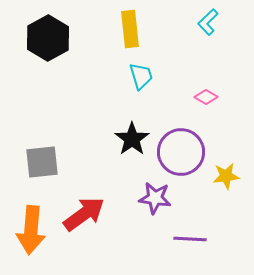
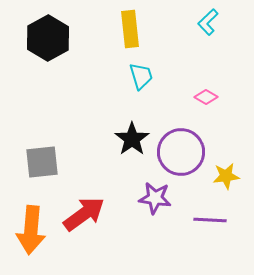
purple line: moved 20 px right, 19 px up
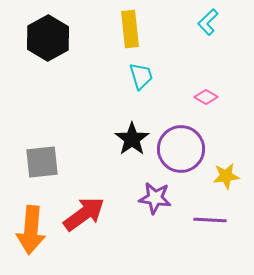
purple circle: moved 3 px up
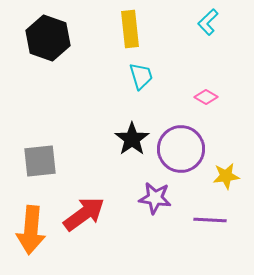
black hexagon: rotated 12 degrees counterclockwise
gray square: moved 2 px left, 1 px up
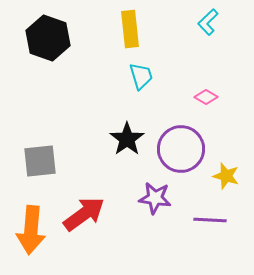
black star: moved 5 px left
yellow star: rotated 24 degrees clockwise
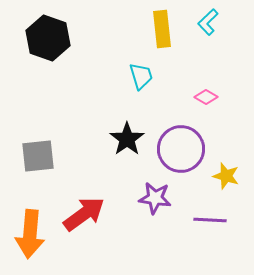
yellow rectangle: moved 32 px right
gray square: moved 2 px left, 5 px up
orange arrow: moved 1 px left, 4 px down
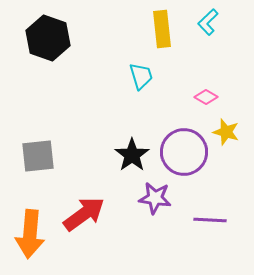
black star: moved 5 px right, 16 px down
purple circle: moved 3 px right, 3 px down
yellow star: moved 44 px up
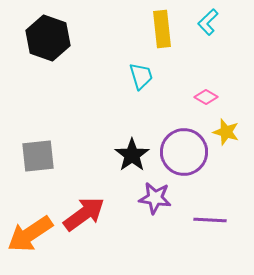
orange arrow: rotated 51 degrees clockwise
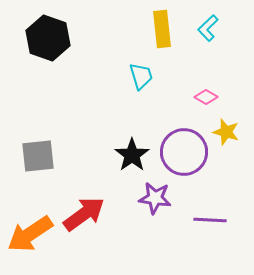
cyan L-shape: moved 6 px down
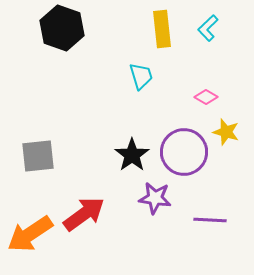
black hexagon: moved 14 px right, 10 px up
